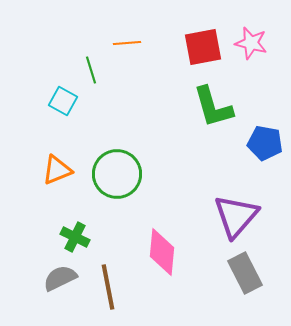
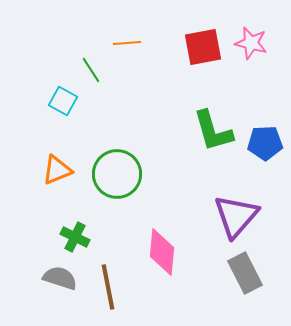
green line: rotated 16 degrees counterclockwise
green L-shape: moved 24 px down
blue pentagon: rotated 12 degrees counterclockwise
gray semicircle: rotated 44 degrees clockwise
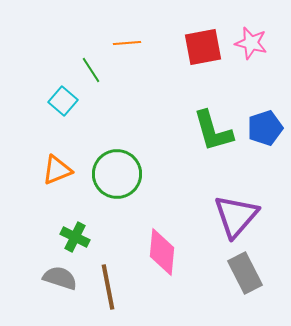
cyan square: rotated 12 degrees clockwise
blue pentagon: moved 15 px up; rotated 16 degrees counterclockwise
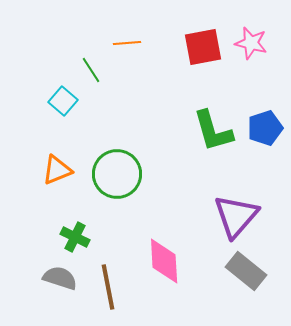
pink diamond: moved 2 px right, 9 px down; rotated 9 degrees counterclockwise
gray rectangle: moved 1 px right, 2 px up; rotated 24 degrees counterclockwise
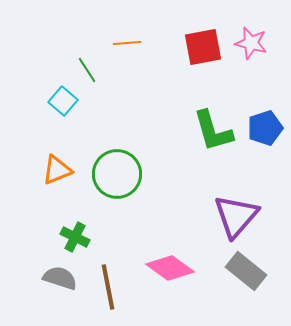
green line: moved 4 px left
pink diamond: moved 6 px right, 7 px down; rotated 51 degrees counterclockwise
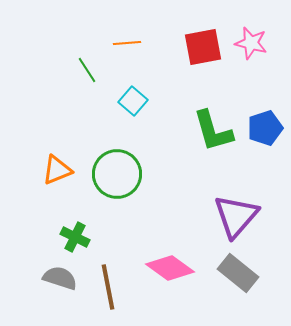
cyan square: moved 70 px right
gray rectangle: moved 8 px left, 2 px down
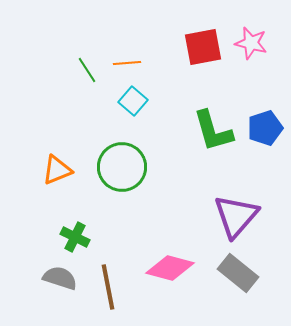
orange line: moved 20 px down
green circle: moved 5 px right, 7 px up
pink diamond: rotated 21 degrees counterclockwise
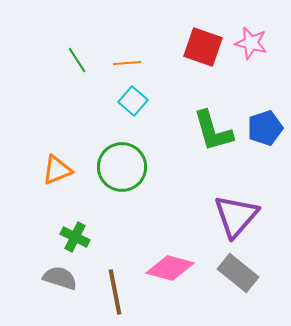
red square: rotated 30 degrees clockwise
green line: moved 10 px left, 10 px up
brown line: moved 7 px right, 5 px down
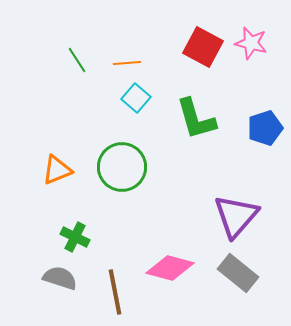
red square: rotated 9 degrees clockwise
cyan square: moved 3 px right, 3 px up
green L-shape: moved 17 px left, 12 px up
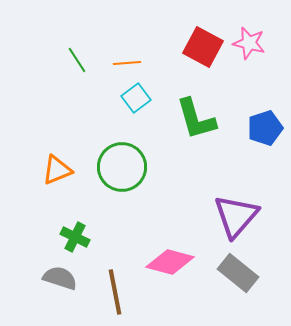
pink star: moved 2 px left
cyan square: rotated 12 degrees clockwise
pink diamond: moved 6 px up
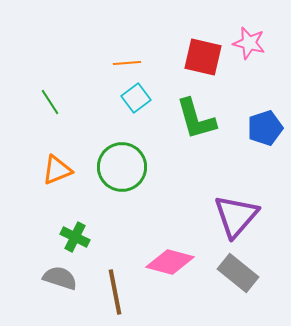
red square: moved 10 px down; rotated 15 degrees counterclockwise
green line: moved 27 px left, 42 px down
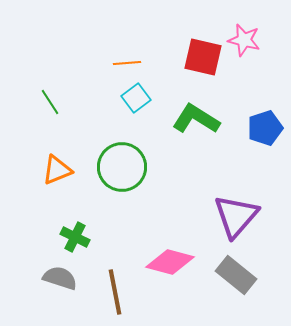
pink star: moved 5 px left, 3 px up
green L-shape: rotated 138 degrees clockwise
gray rectangle: moved 2 px left, 2 px down
